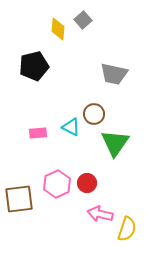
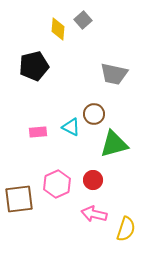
pink rectangle: moved 1 px up
green triangle: moved 1 px left, 1 px down; rotated 40 degrees clockwise
red circle: moved 6 px right, 3 px up
pink arrow: moved 6 px left
yellow semicircle: moved 1 px left
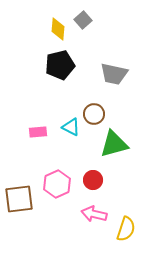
black pentagon: moved 26 px right, 1 px up
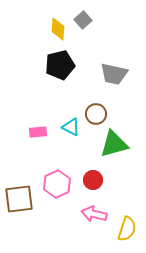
brown circle: moved 2 px right
yellow semicircle: moved 1 px right
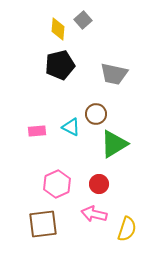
pink rectangle: moved 1 px left, 1 px up
green triangle: rotated 16 degrees counterclockwise
red circle: moved 6 px right, 4 px down
brown square: moved 24 px right, 25 px down
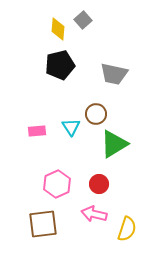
cyan triangle: rotated 30 degrees clockwise
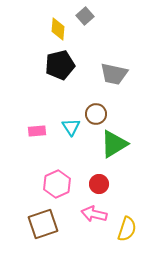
gray square: moved 2 px right, 4 px up
brown square: rotated 12 degrees counterclockwise
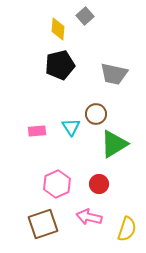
pink arrow: moved 5 px left, 3 px down
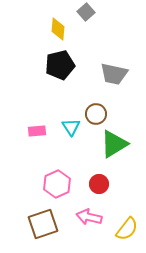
gray square: moved 1 px right, 4 px up
yellow semicircle: rotated 20 degrees clockwise
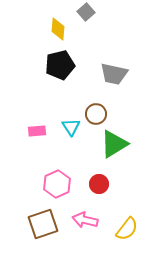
pink arrow: moved 4 px left, 3 px down
